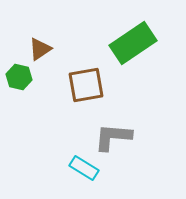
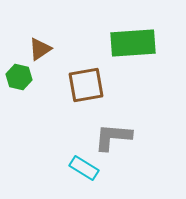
green rectangle: rotated 30 degrees clockwise
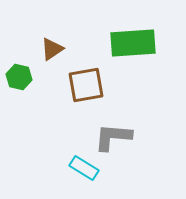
brown triangle: moved 12 px right
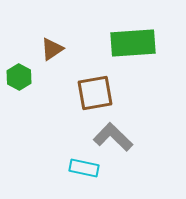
green hexagon: rotated 15 degrees clockwise
brown square: moved 9 px right, 8 px down
gray L-shape: rotated 39 degrees clockwise
cyan rectangle: rotated 20 degrees counterclockwise
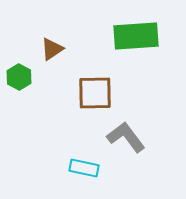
green rectangle: moved 3 px right, 7 px up
brown square: rotated 9 degrees clockwise
gray L-shape: moved 13 px right; rotated 9 degrees clockwise
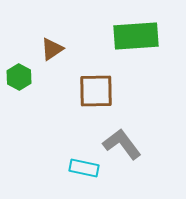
brown square: moved 1 px right, 2 px up
gray L-shape: moved 4 px left, 7 px down
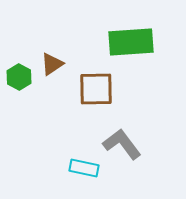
green rectangle: moved 5 px left, 6 px down
brown triangle: moved 15 px down
brown square: moved 2 px up
